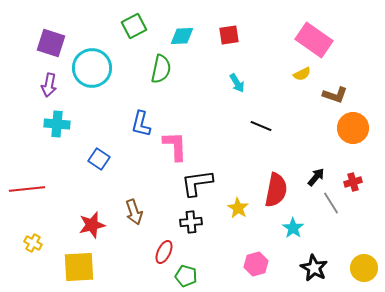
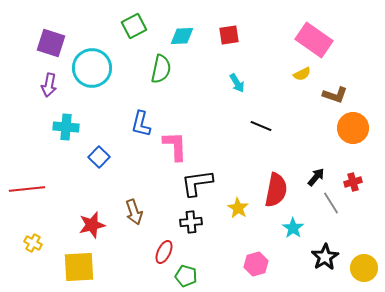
cyan cross: moved 9 px right, 3 px down
blue square: moved 2 px up; rotated 10 degrees clockwise
black star: moved 11 px right, 11 px up; rotated 12 degrees clockwise
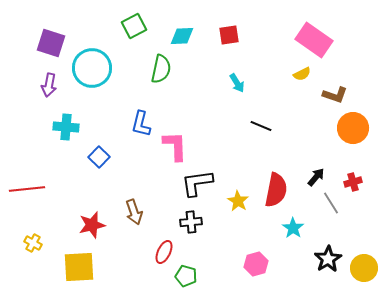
yellow star: moved 7 px up
black star: moved 3 px right, 2 px down
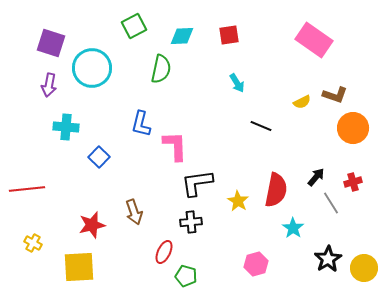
yellow semicircle: moved 28 px down
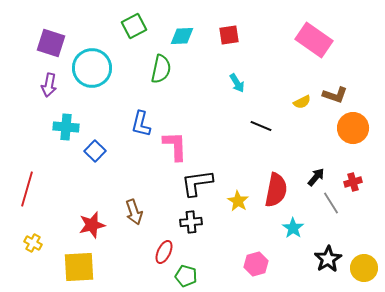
blue square: moved 4 px left, 6 px up
red line: rotated 68 degrees counterclockwise
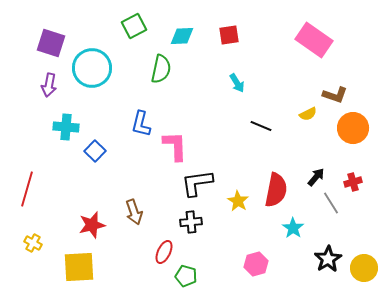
yellow semicircle: moved 6 px right, 12 px down
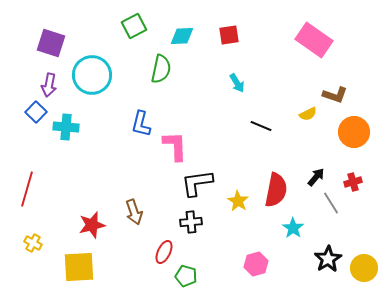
cyan circle: moved 7 px down
orange circle: moved 1 px right, 4 px down
blue square: moved 59 px left, 39 px up
